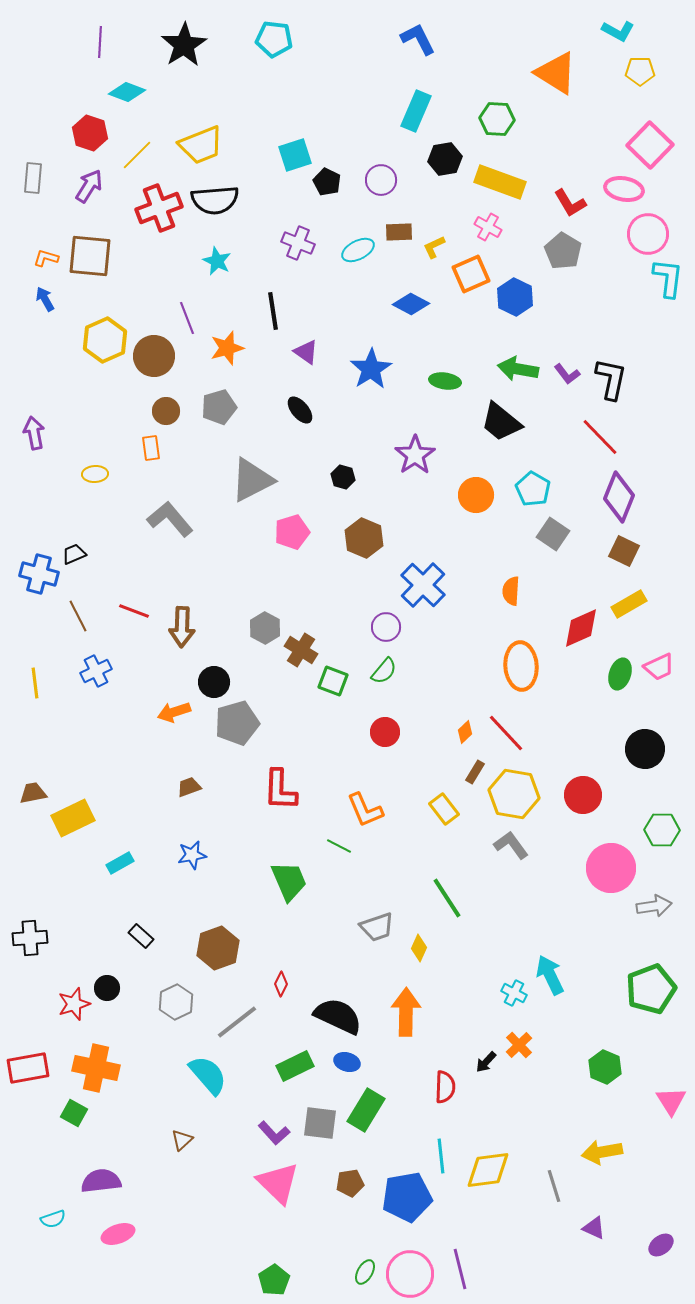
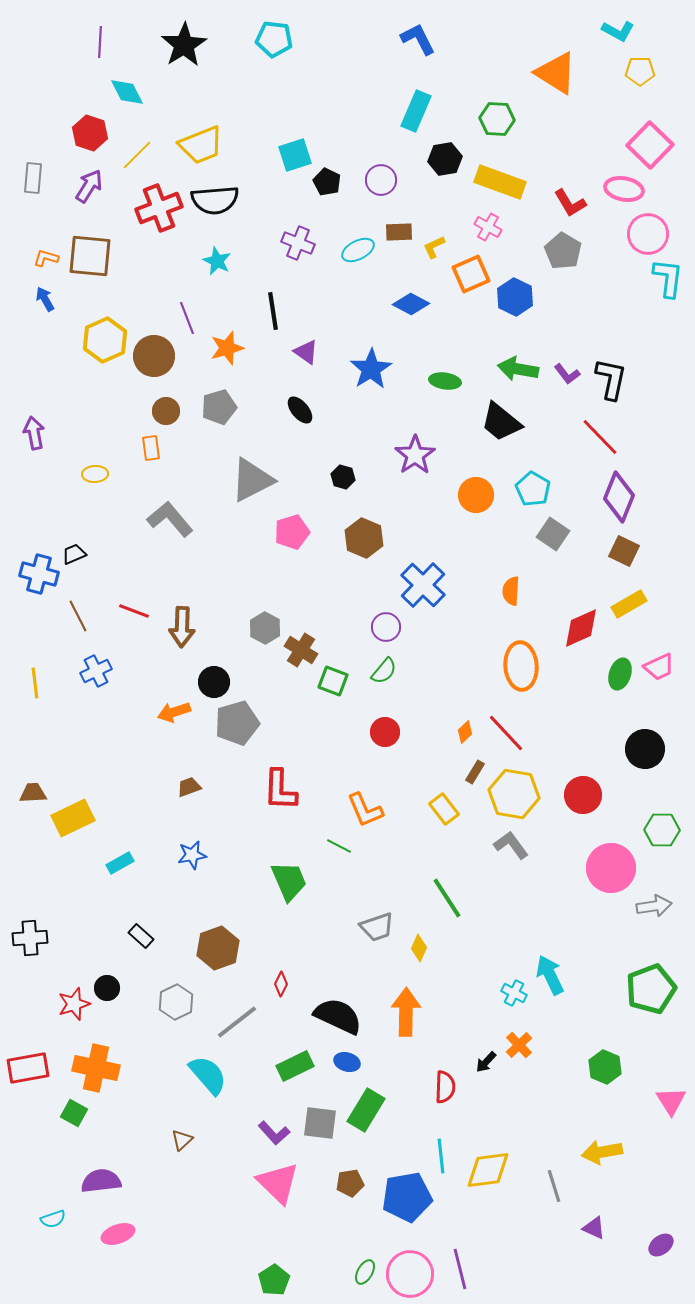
cyan diamond at (127, 92): rotated 42 degrees clockwise
brown trapezoid at (33, 793): rotated 8 degrees clockwise
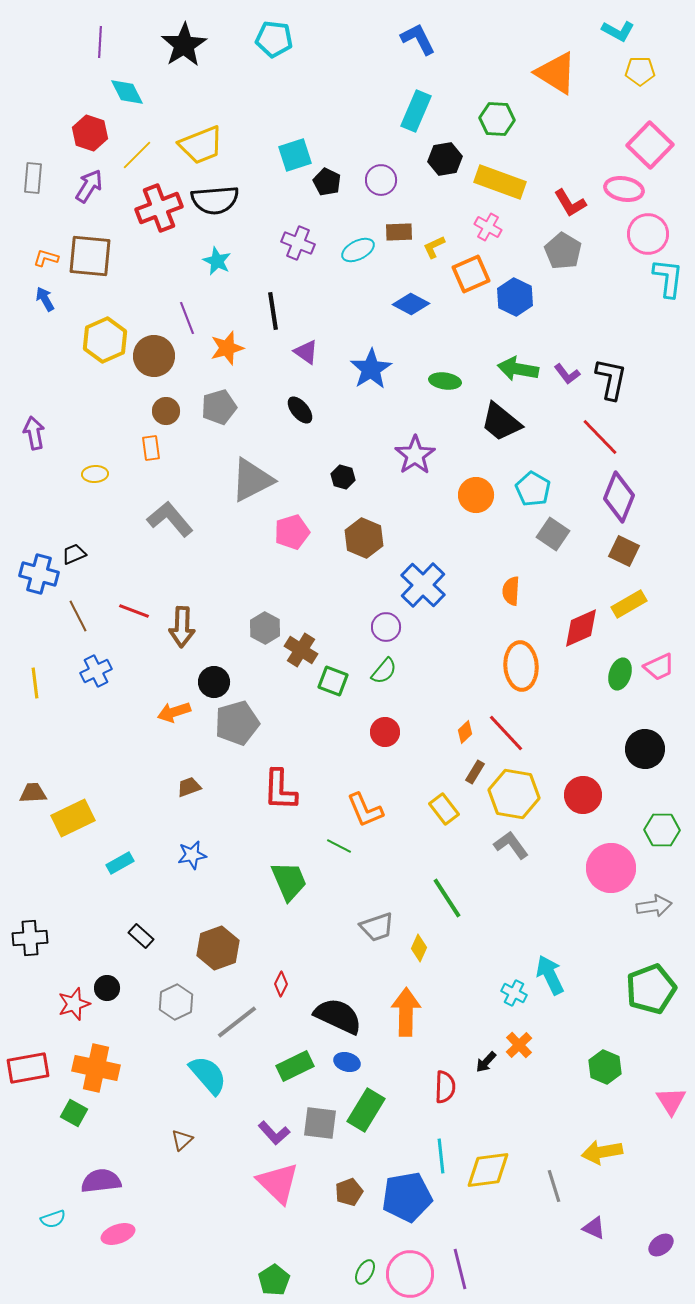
brown pentagon at (350, 1183): moved 1 px left, 9 px down; rotated 12 degrees counterclockwise
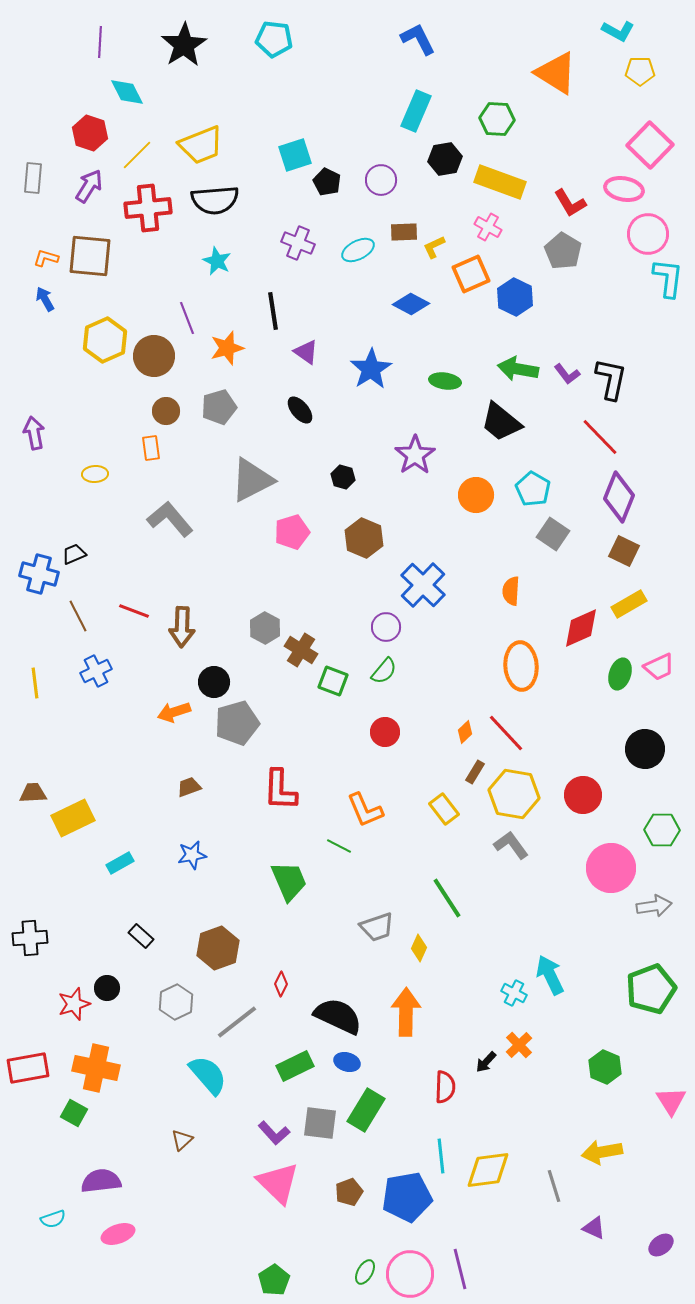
red cross at (159, 208): moved 11 px left; rotated 15 degrees clockwise
brown rectangle at (399, 232): moved 5 px right
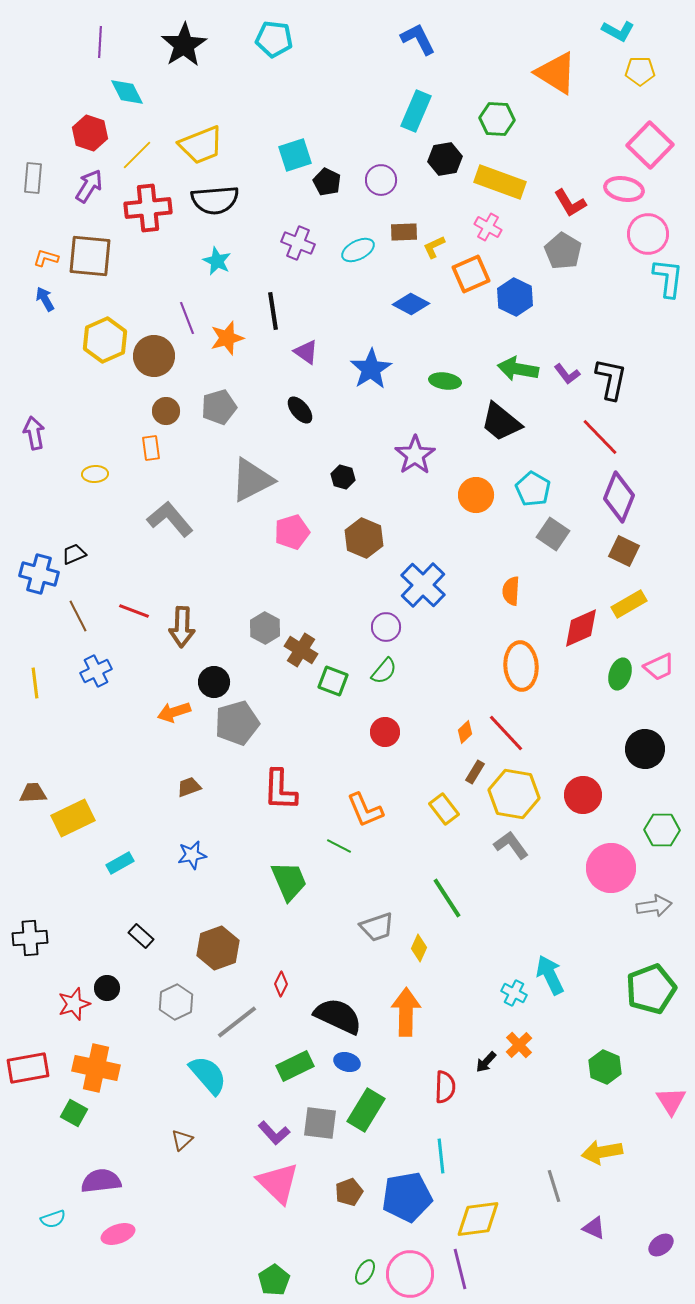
orange star at (227, 348): moved 10 px up
yellow diamond at (488, 1170): moved 10 px left, 49 px down
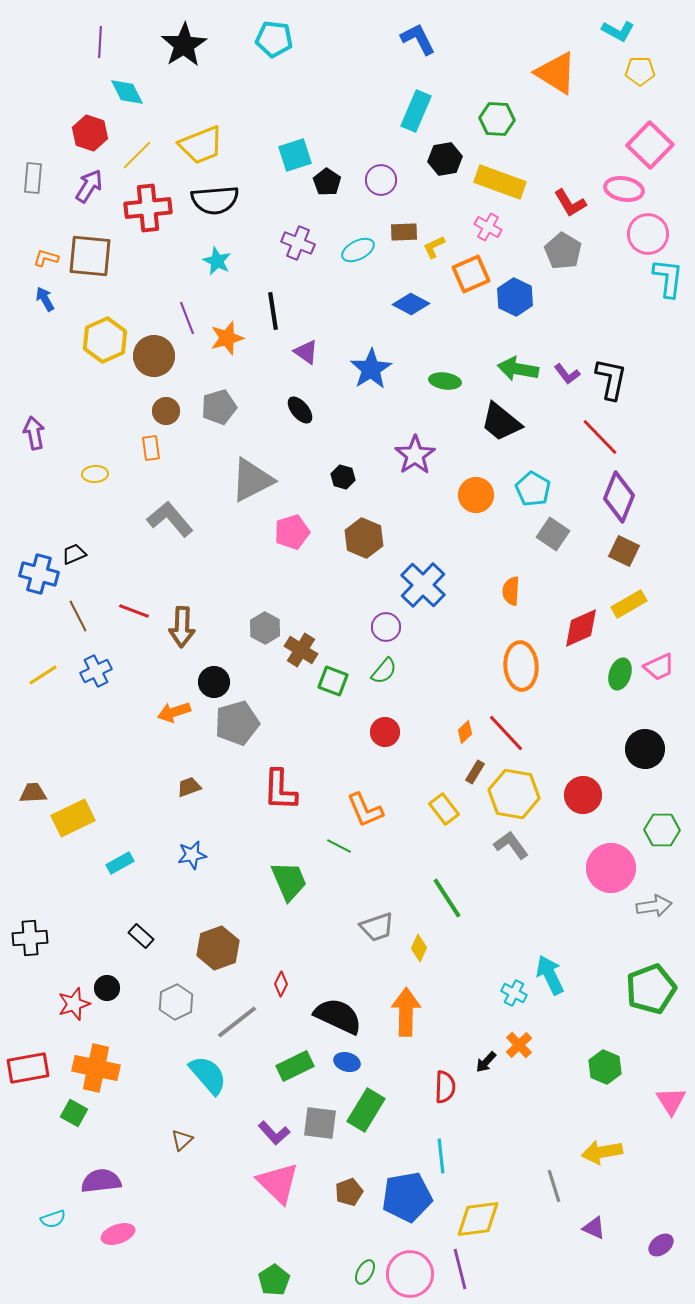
black pentagon at (327, 182): rotated 8 degrees clockwise
yellow line at (35, 683): moved 8 px right, 8 px up; rotated 64 degrees clockwise
